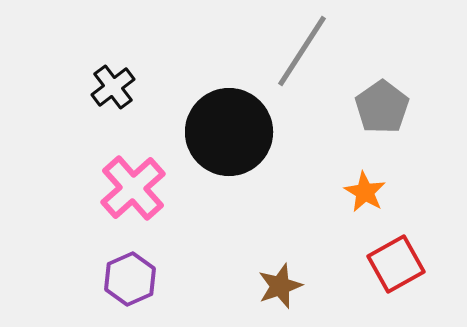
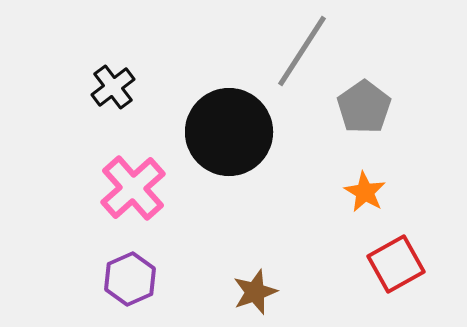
gray pentagon: moved 18 px left
brown star: moved 25 px left, 6 px down
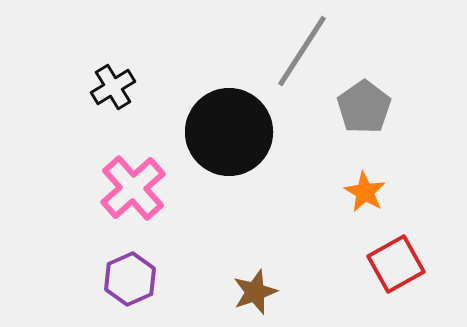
black cross: rotated 6 degrees clockwise
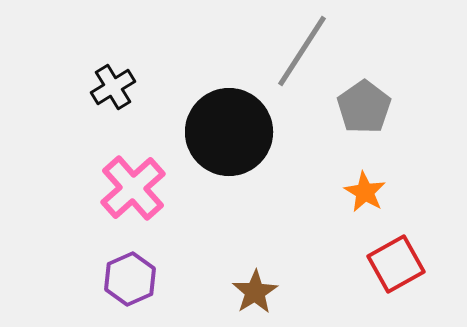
brown star: rotated 12 degrees counterclockwise
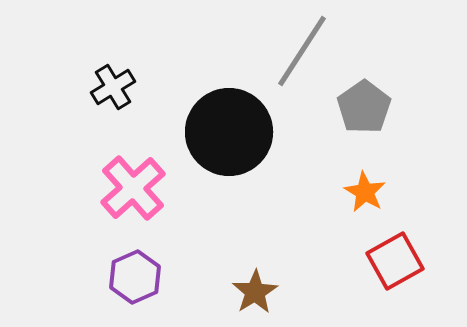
red square: moved 1 px left, 3 px up
purple hexagon: moved 5 px right, 2 px up
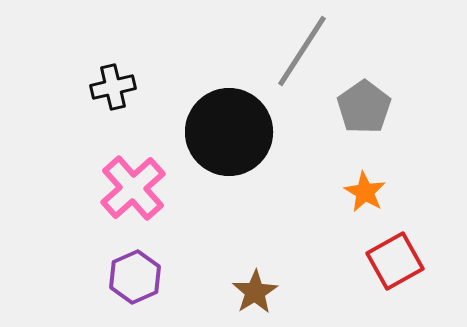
black cross: rotated 18 degrees clockwise
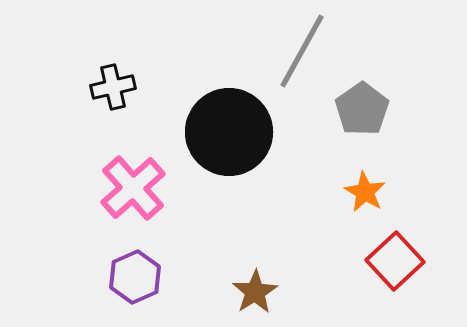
gray line: rotated 4 degrees counterclockwise
gray pentagon: moved 2 px left, 2 px down
red square: rotated 14 degrees counterclockwise
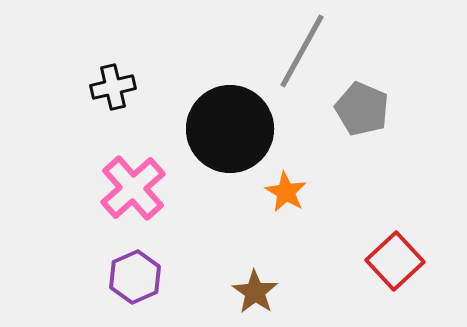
gray pentagon: rotated 14 degrees counterclockwise
black circle: moved 1 px right, 3 px up
orange star: moved 79 px left
brown star: rotated 6 degrees counterclockwise
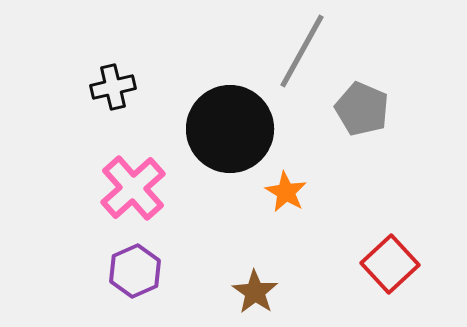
red square: moved 5 px left, 3 px down
purple hexagon: moved 6 px up
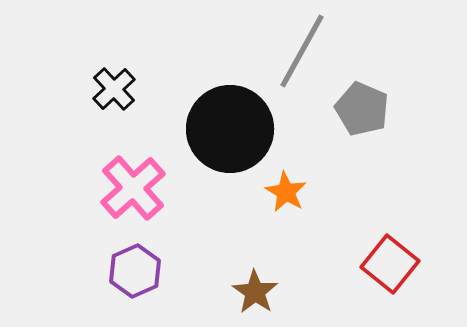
black cross: moved 1 px right, 2 px down; rotated 30 degrees counterclockwise
red square: rotated 8 degrees counterclockwise
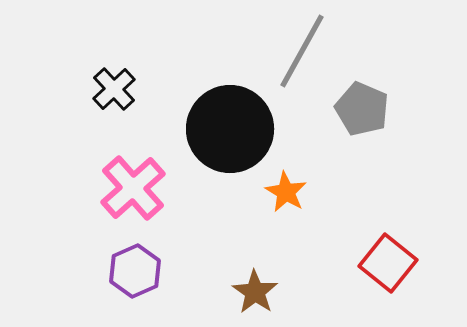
red square: moved 2 px left, 1 px up
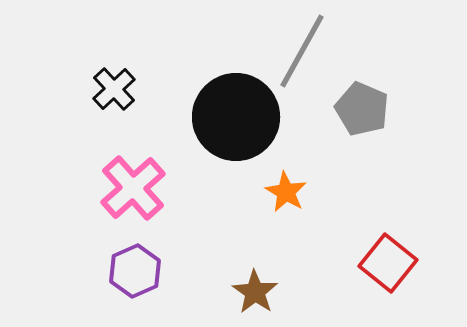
black circle: moved 6 px right, 12 px up
